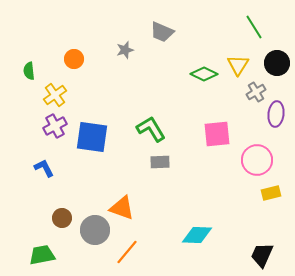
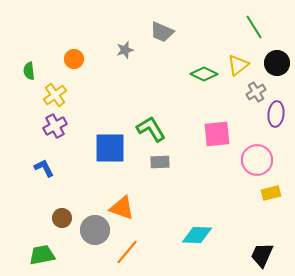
yellow triangle: rotated 20 degrees clockwise
blue square: moved 18 px right, 11 px down; rotated 8 degrees counterclockwise
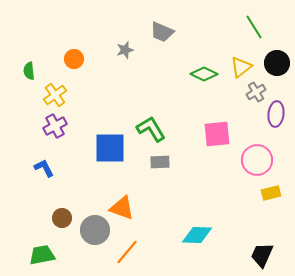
yellow triangle: moved 3 px right, 2 px down
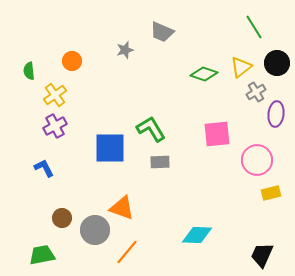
orange circle: moved 2 px left, 2 px down
green diamond: rotated 8 degrees counterclockwise
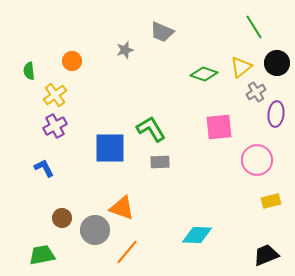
pink square: moved 2 px right, 7 px up
yellow rectangle: moved 8 px down
black trapezoid: moved 4 px right; rotated 44 degrees clockwise
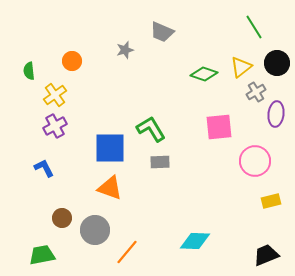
pink circle: moved 2 px left, 1 px down
orange triangle: moved 12 px left, 20 px up
cyan diamond: moved 2 px left, 6 px down
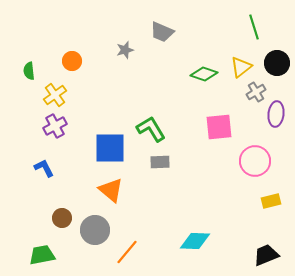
green line: rotated 15 degrees clockwise
orange triangle: moved 1 px right, 2 px down; rotated 20 degrees clockwise
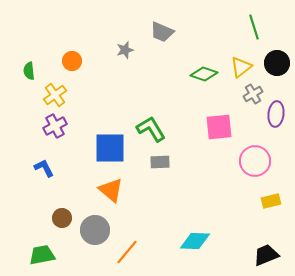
gray cross: moved 3 px left, 2 px down
